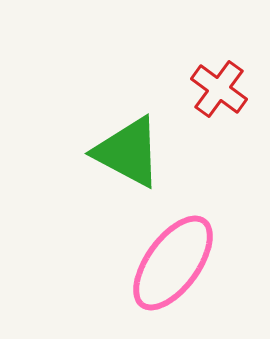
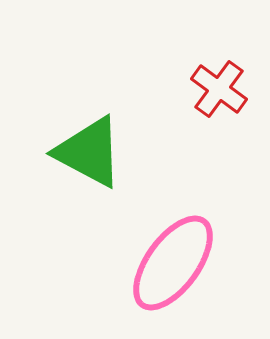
green triangle: moved 39 px left
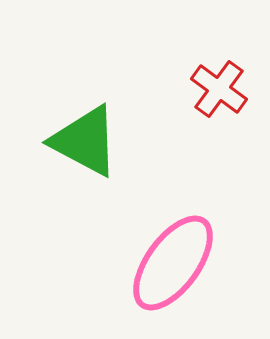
green triangle: moved 4 px left, 11 px up
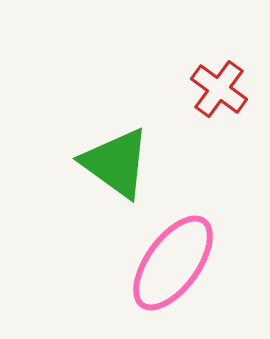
green triangle: moved 31 px right, 22 px down; rotated 8 degrees clockwise
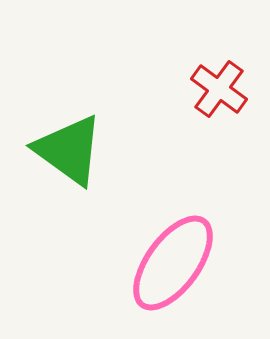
green triangle: moved 47 px left, 13 px up
